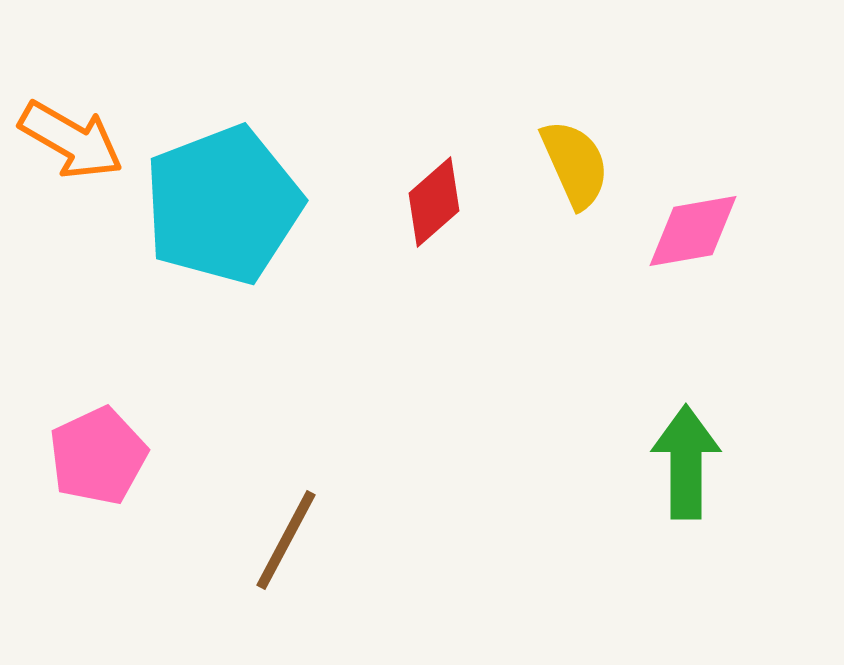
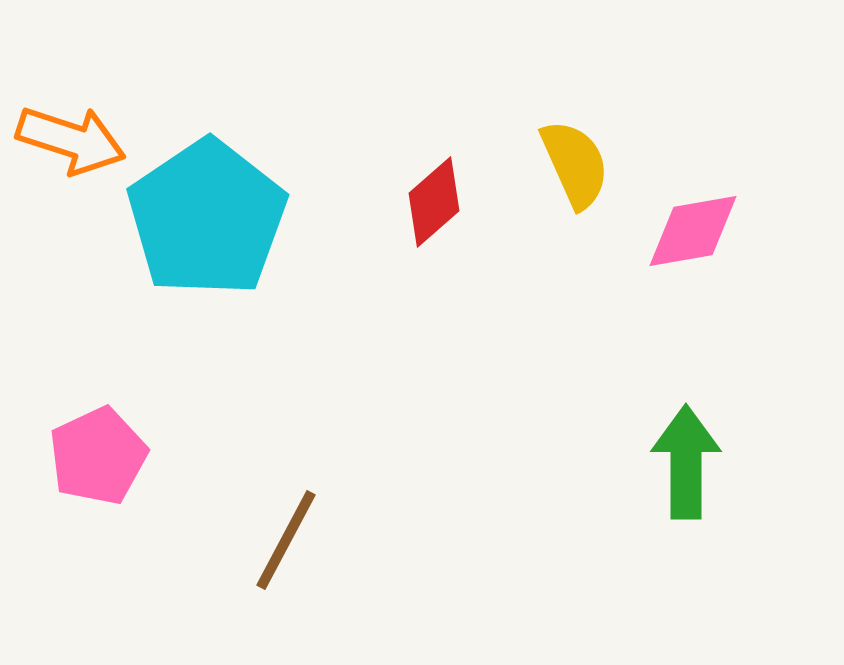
orange arrow: rotated 12 degrees counterclockwise
cyan pentagon: moved 16 px left, 13 px down; rotated 13 degrees counterclockwise
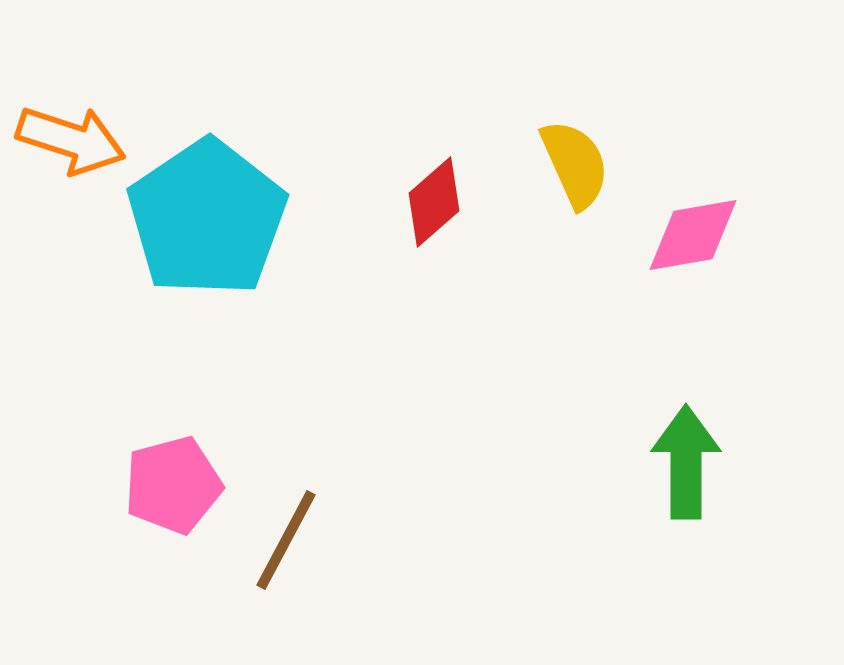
pink diamond: moved 4 px down
pink pentagon: moved 75 px right, 29 px down; rotated 10 degrees clockwise
